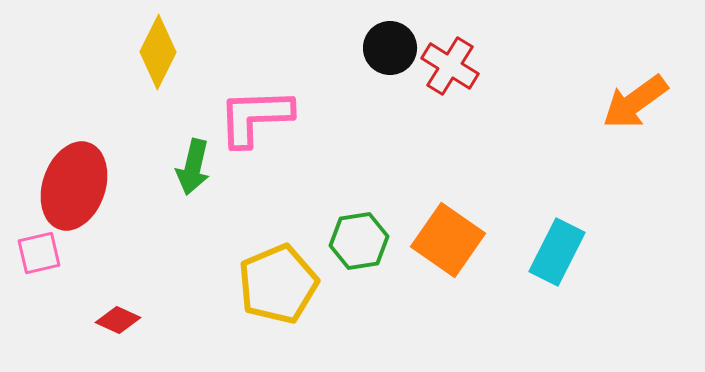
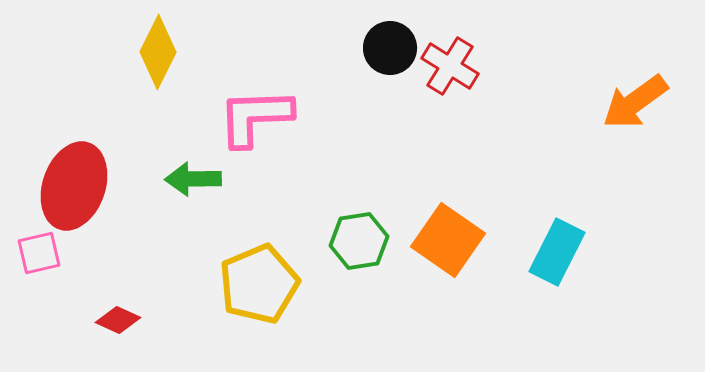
green arrow: moved 12 px down; rotated 76 degrees clockwise
yellow pentagon: moved 19 px left
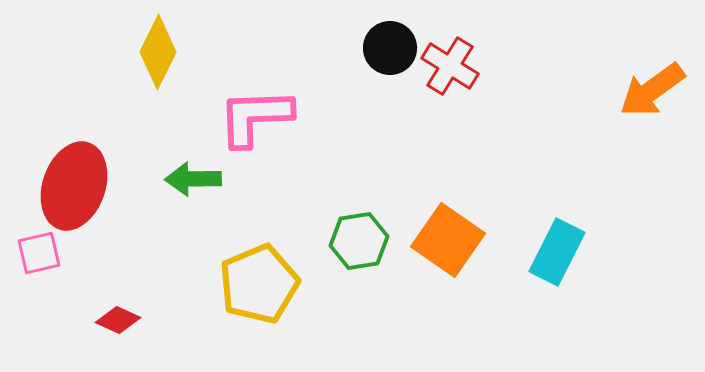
orange arrow: moved 17 px right, 12 px up
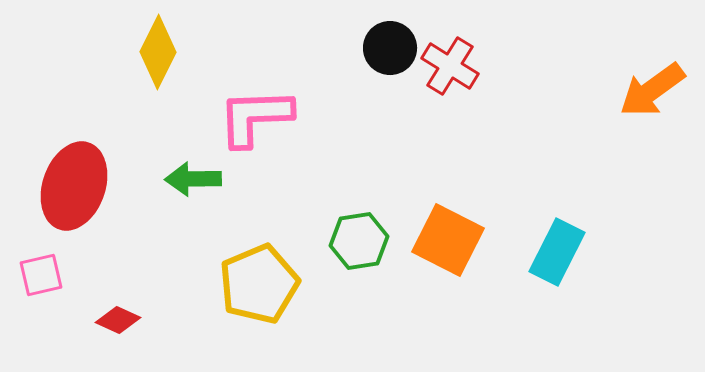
orange square: rotated 8 degrees counterclockwise
pink square: moved 2 px right, 22 px down
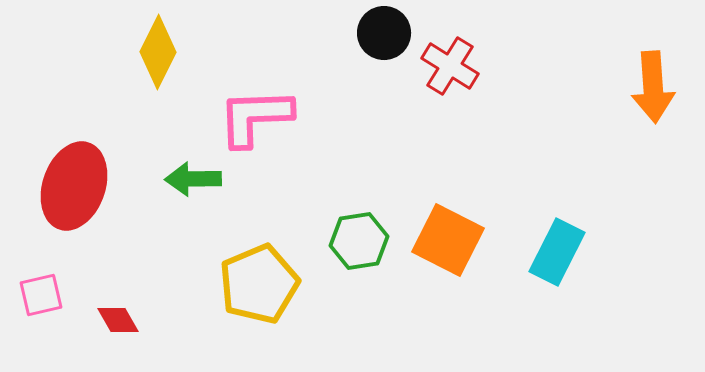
black circle: moved 6 px left, 15 px up
orange arrow: moved 1 px right, 3 px up; rotated 58 degrees counterclockwise
pink square: moved 20 px down
red diamond: rotated 36 degrees clockwise
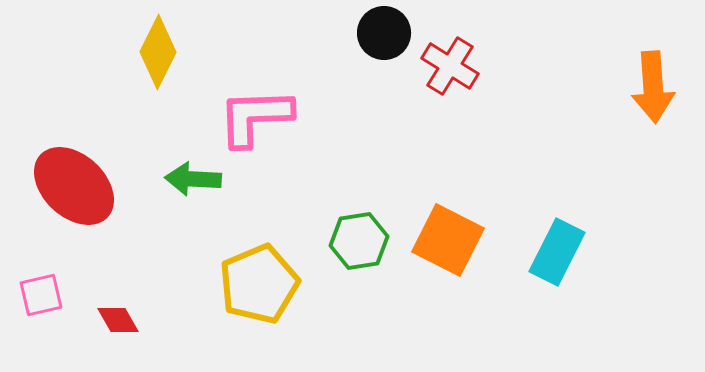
green arrow: rotated 4 degrees clockwise
red ellipse: rotated 66 degrees counterclockwise
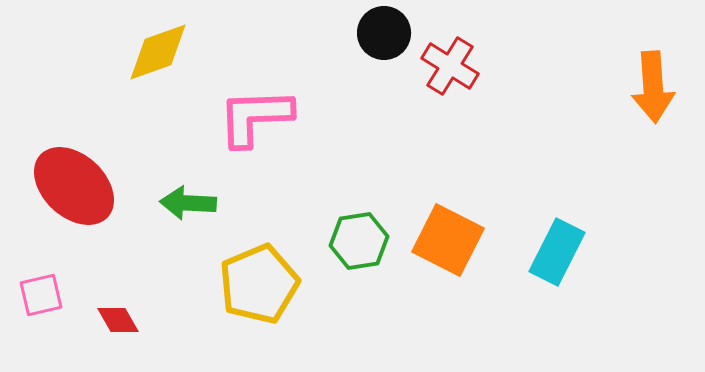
yellow diamond: rotated 44 degrees clockwise
green arrow: moved 5 px left, 24 px down
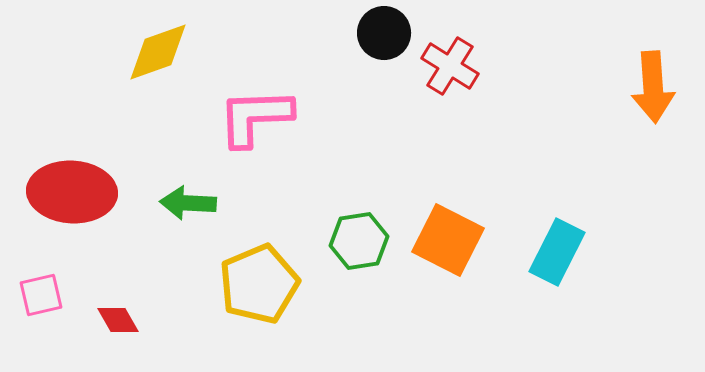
red ellipse: moved 2 px left, 6 px down; rotated 40 degrees counterclockwise
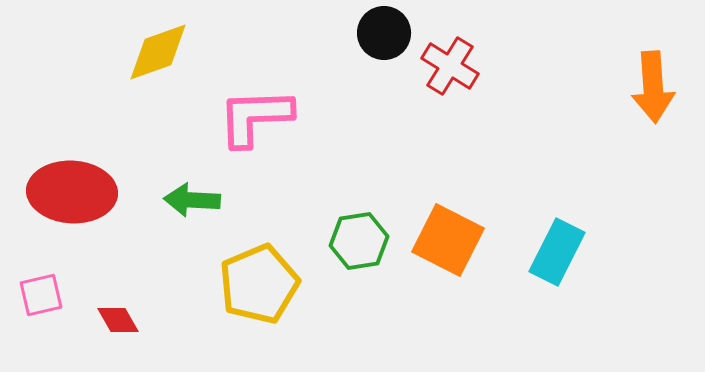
green arrow: moved 4 px right, 3 px up
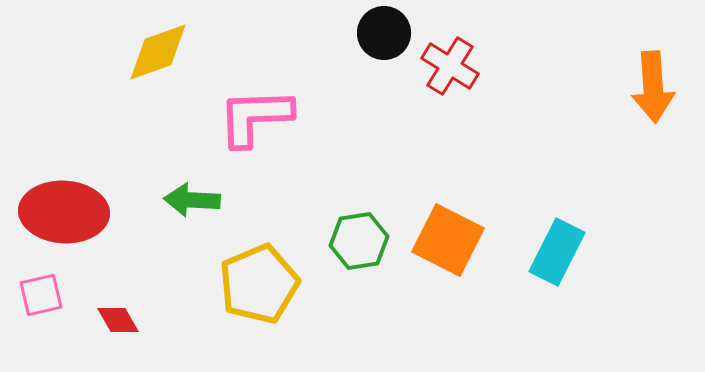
red ellipse: moved 8 px left, 20 px down
